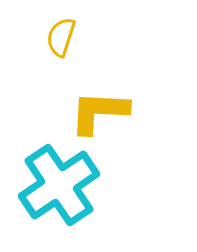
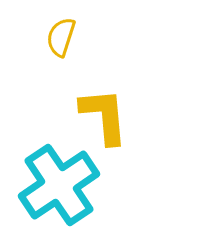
yellow L-shape: moved 5 px right, 4 px down; rotated 82 degrees clockwise
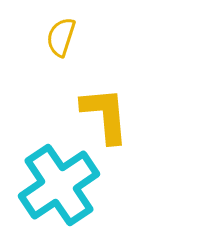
yellow L-shape: moved 1 px right, 1 px up
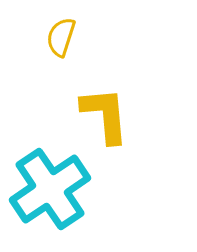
cyan cross: moved 9 px left, 4 px down
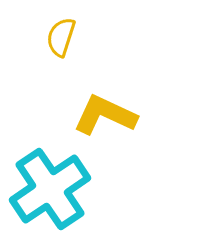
yellow L-shape: rotated 60 degrees counterclockwise
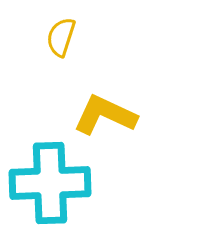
cyan cross: moved 6 px up; rotated 32 degrees clockwise
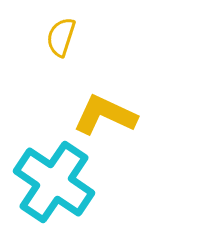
cyan cross: moved 4 px right, 1 px up; rotated 36 degrees clockwise
